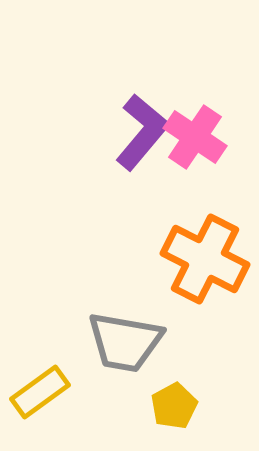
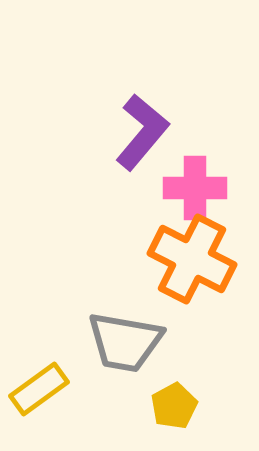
pink cross: moved 51 px down; rotated 34 degrees counterclockwise
orange cross: moved 13 px left
yellow rectangle: moved 1 px left, 3 px up
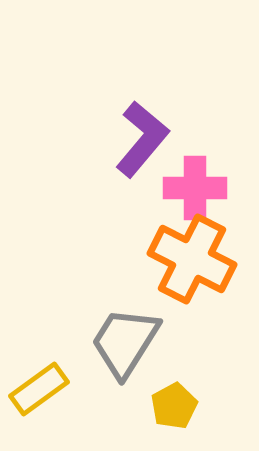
purple L-shape: moved 7 px down
gray trapezoid: rotated 112 degrees clockwise
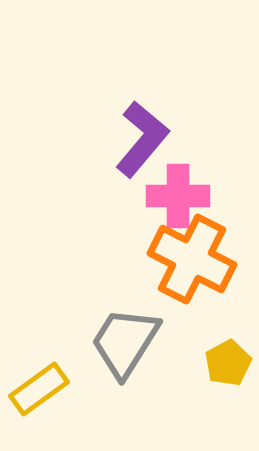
pink cross: moved 17 px left, 8 px down
yellow pentagon: moved 54 px right, 43 px up
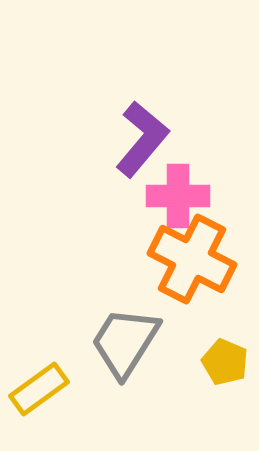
yellow pentagon: moved 3 px left, 1 px up; rotated 21 degrees counterclockwise
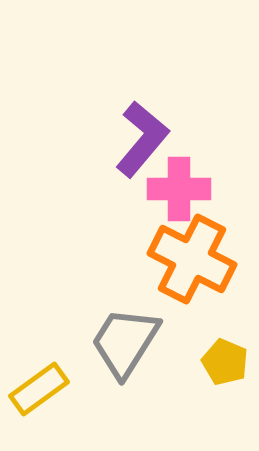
pink cross: moved 1 px right, 7 px up
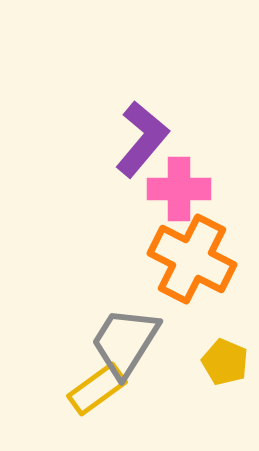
yellow rectangle: moved 58 px right
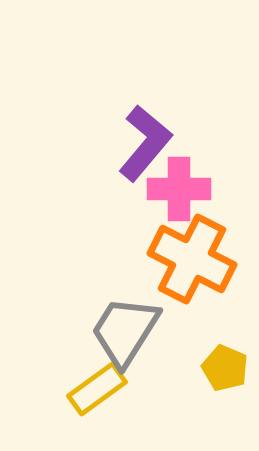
purple L-shape: moved 3 px right, 4 px down
gray trapezoid: moved 11 px up
yellow pentagon: moved 6 px down
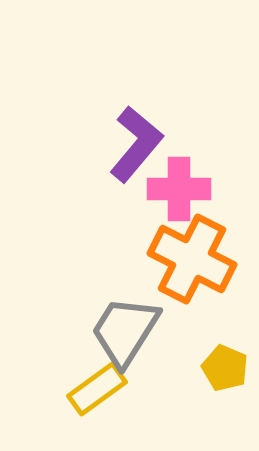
purple L-shape: moved 9 px left, 1 px down
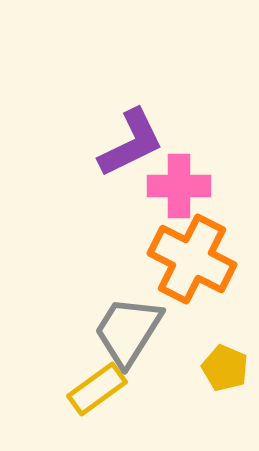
purple L-shape: moved 5 px left, 1 px up; rotated 24 degrees clockwise
pink cross: moved 3 px up
gray trapezoid: moved 3 px right
